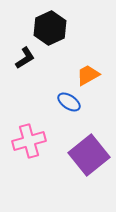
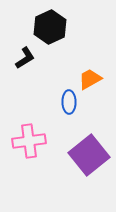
black hexagon: moved 1 px up
orange trapezoid: moved 2 px right, 4 px down
blue ellipse: rotated 55 degrees clockwise
pink cross: rotated 8 degrees clockwise
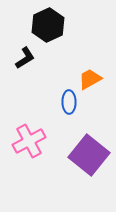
black hexagon: moved 2 px left, 2 px up
pink cross: rotated 20 degrees counterclockwise
purple square: rotated 12 degrees counterclockwise
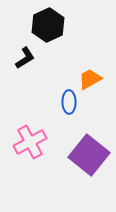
pink cross: moved 1 px right, 1 px down
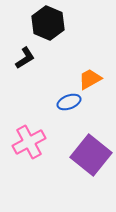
black hexagon: moved 2 px up; rotated 12 degrees counterclockwise
blue ellipse: rotated 70 degrees clockwise
pink cross: moved 1 px left
purple square: moved 2 px right
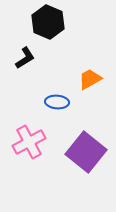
black hexagon: moved 1 px up
blue ellipse: moved 12 px left; rotated 25 degrees clockwise
purple square: moved 5 px left, 3 px up
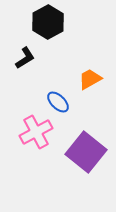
black hexagon: rotated 8 degrees clockwise
blue ellipse: moved 1 px right; rotated 40 degrees clockwise
pink cross: moved 7 px right, 10 px up
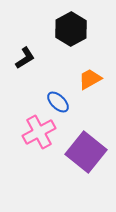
black hexagon: moved 23 px right, 7 px down
pink cross: moved 3 px right
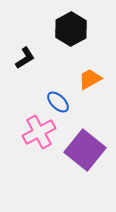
purple square: moved 1 px left, 2 px up
